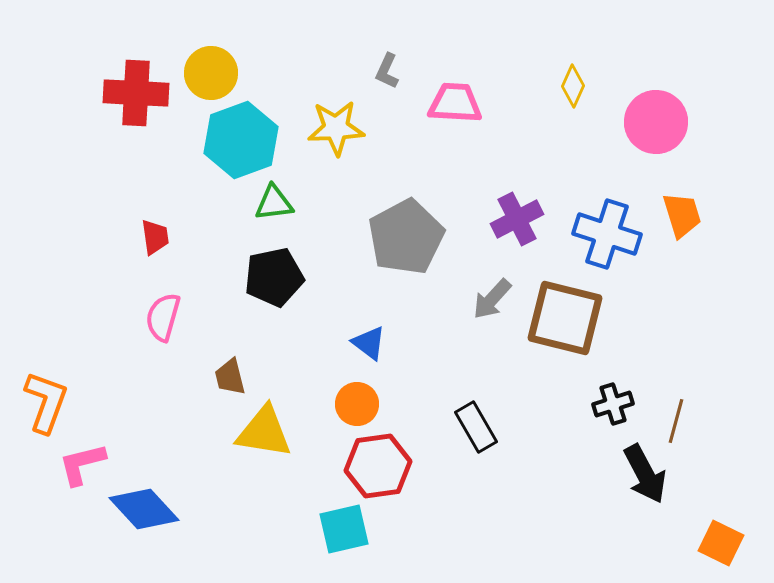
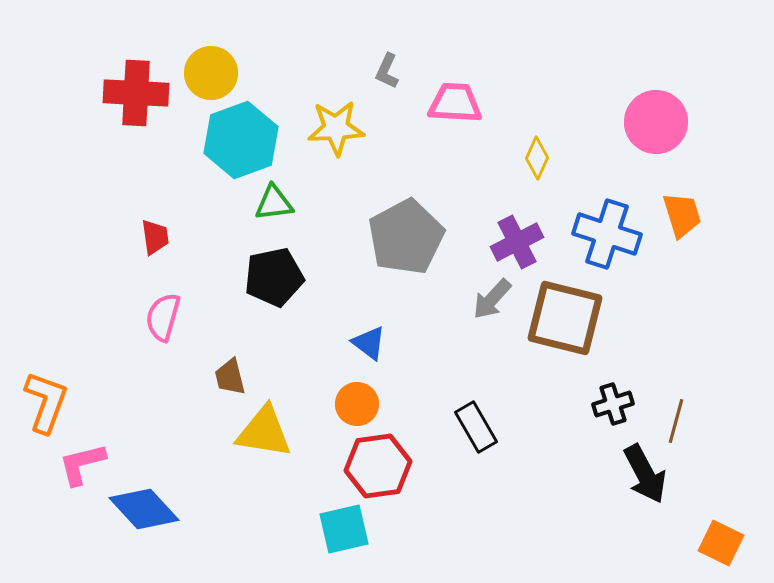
yellow diamond: moved 36 px left, 72 px down
purple cross: moved 23 px down
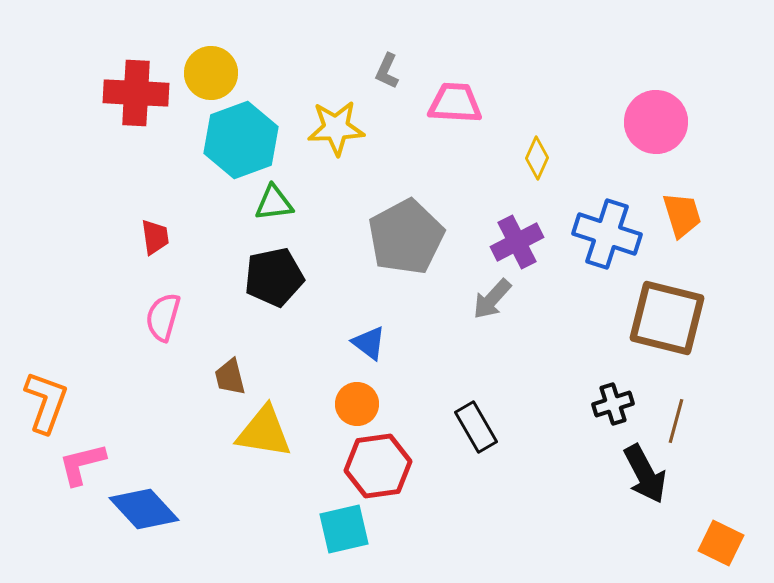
brown square: moved 102 px right
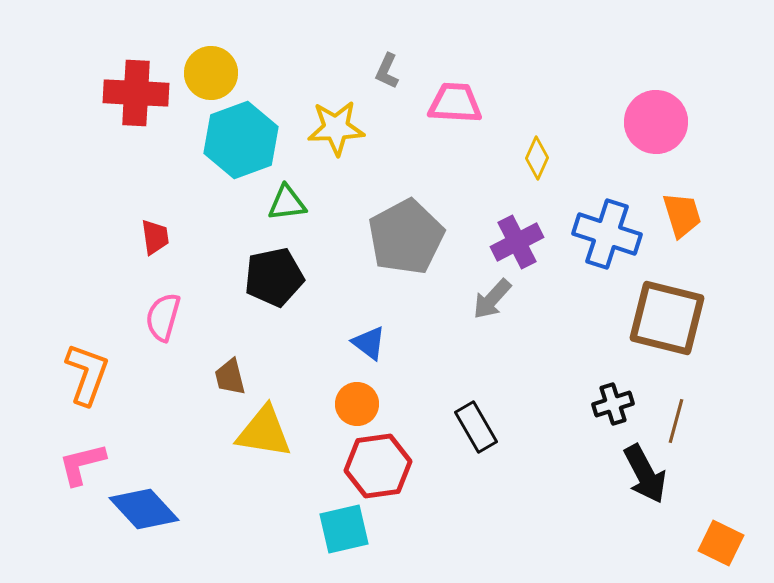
green triangle: moved 13 px right
orange L-shape: moved 41 px right, 28 px up
